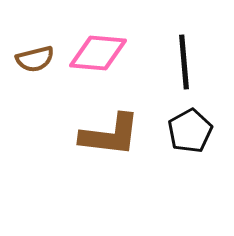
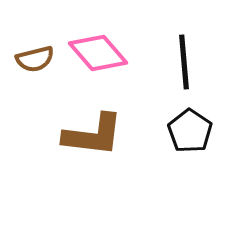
pink diamond: rotated 44 degrees clockwise
black pentagon: rotated 9 degrees counterclockwise
brown L-shape: moved 17 px left
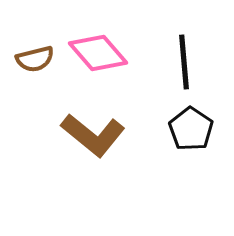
black pentagon: moved 1 px right, 2 px up
brown L-shape: rotated 32 degrees clockwise
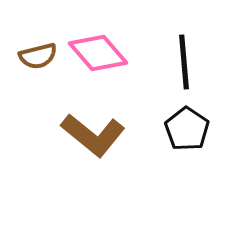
brown semicircle: moved 3 px right, 3 px up
black pentagon: moved 4 px left
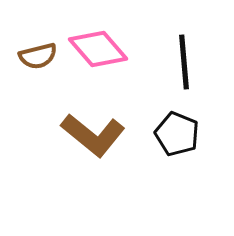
pink diamond: moved 4 px up
black pentagon: moved 10 px left, 5 px down; rotated 12 degrees counterclockwise
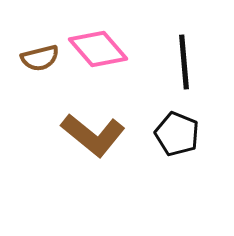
brown semicircle: moved 2 px right, 2 px down
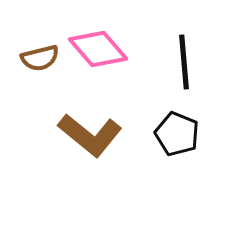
brown L-shape: moved 3 px left
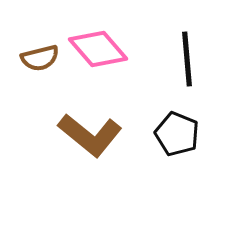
black line: moved 3 px right, 3 px up
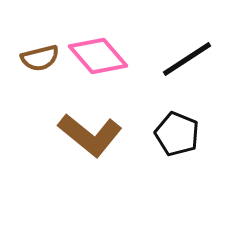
pink diamond: moved 7 px down
black line: rotated 62 degrees clockwise
